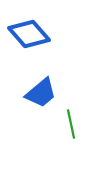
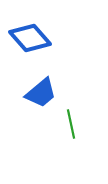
blue diamond: moved 1 px right, 4 px down
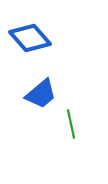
blue trapezoid: moved 1 px down
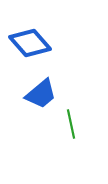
blue diamond: moved 5 px down
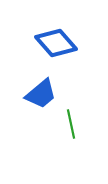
blue diamond: moved 26 px right
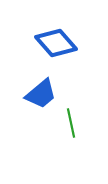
green line: moved 1 px up
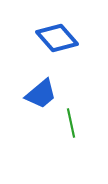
blue diamond: moved 1 px right, 5 px up
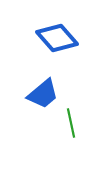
blue trapezoid: moved 2 px right
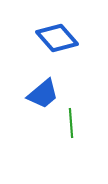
green line: rotated 8 degrees clockwise
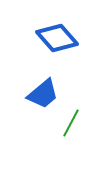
green line: rotated 32 degrees clockwise
